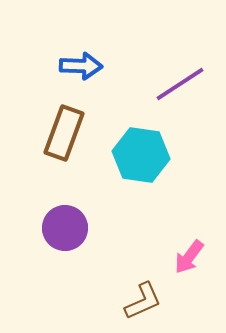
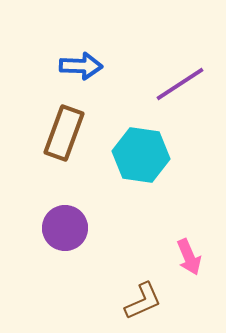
pink arrow: rotated 60 degrees counterclockwise
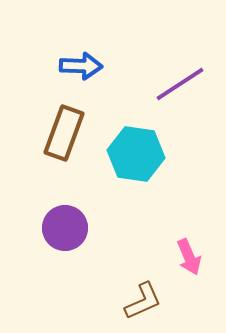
cyan hexagon: moved 5 px left, 1 px up
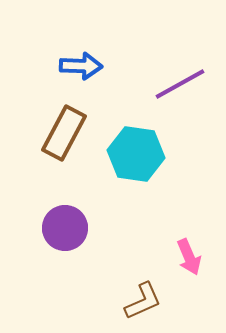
purple line: rotated 4 degrees clockwise
brown rectangle: rotated 8 degrees clockwise
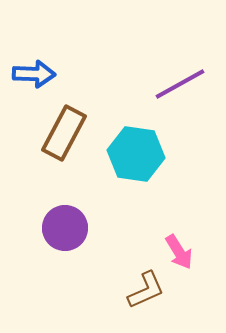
blue arrow: moved 47 px left, 8 px down
pink arrow: moved 10 px left, 5 px up; rotated 9 degrees counterclockwise
brown L-shape: moved 3 px right, 11 px up
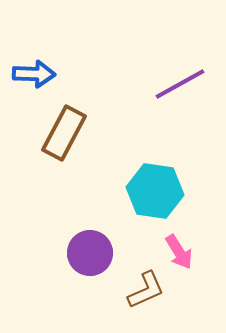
cyan hexagon: moved 19 px right, 37 px down
purple circle: moved 25 px right, 25 px down
